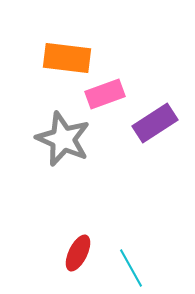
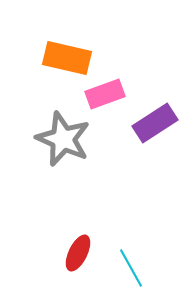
orange rectangle: rotated 6 degrees clockwise
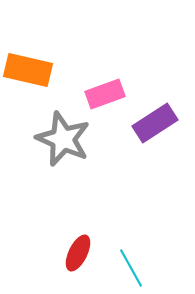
orange rectangle: moved 39 px left, 12 px down
